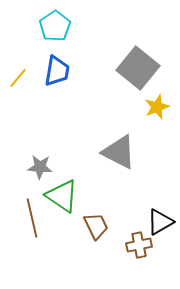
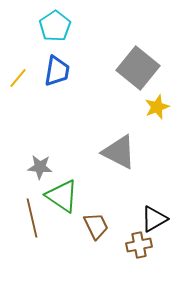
black triangle: moved 6 px left, 3 px up
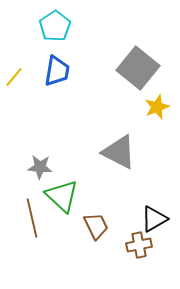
yellow line: moved 4 px left, 1 px up
green triangle: rotated 9 degrees clockwise
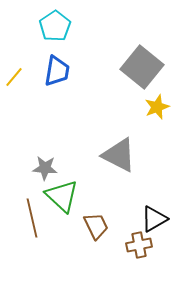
gray square: moved 4 px right, 1 px up
gray triangle: moved 3 px down
gray star: moved 5 px right, 1 px down
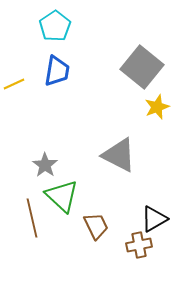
yellow line: moved 7 px down; rotated 25 degrees clockwise
gray star: moved 3 px up; rotated 30 degrees clockwise
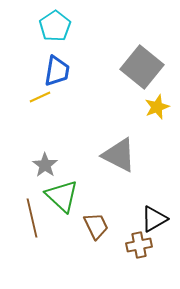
yellow line: moved 26 px right, 13 px down
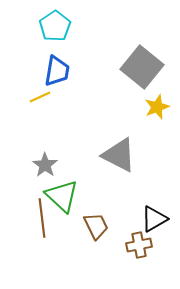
brown line: moved 10 px right; rotated 6 degrees clockwise
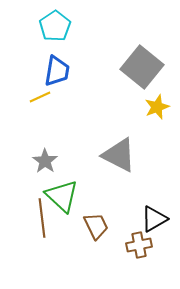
gray star: moved 4 px up
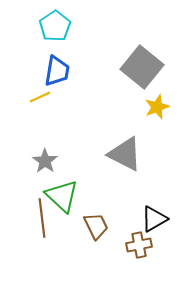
gray triangle: moved 6 px right, 1 px up
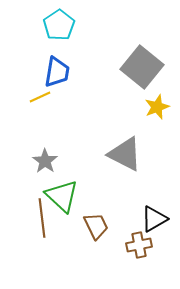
cyan pentagon: moved 4 px right, 1 px up
blue trapezoid: moved 1 px down
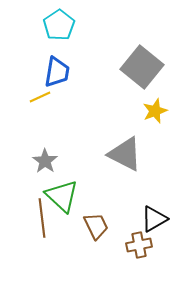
yellow star: moved 2 px left, 4 px down
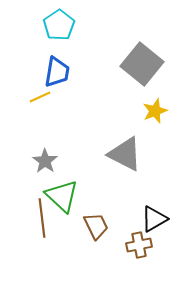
gray square: moved 3 px up
